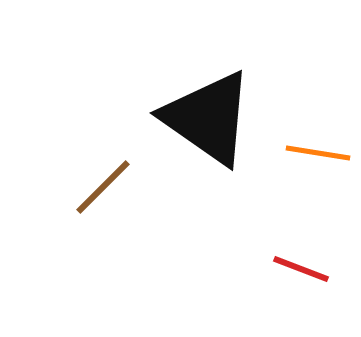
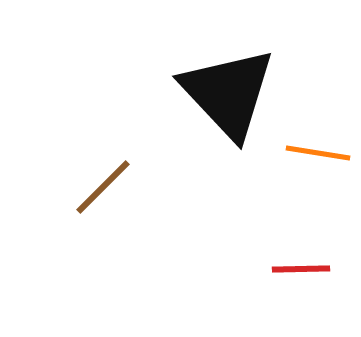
black triangle: moved 20 px right, 25 px up; rotated 12 degrees clockwise
red line: rotated 22 degrees counterclockwise
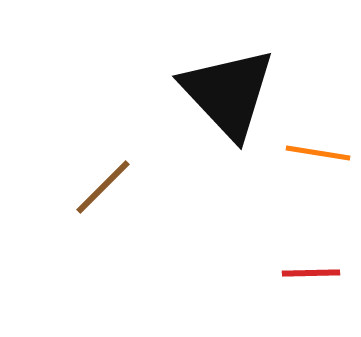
red line: moved 10 px right, 4 px down
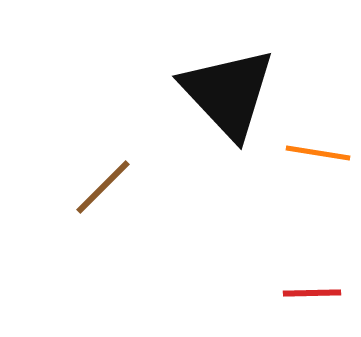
red line: moved 1 px right, 20 px down
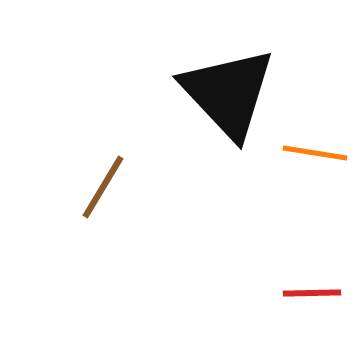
orange line: moved 3 px left
brown line: rotated 14 degrees counterclockwise
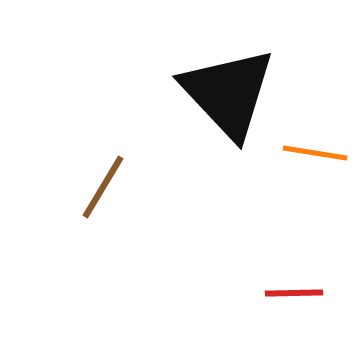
red line: moved 18 px left
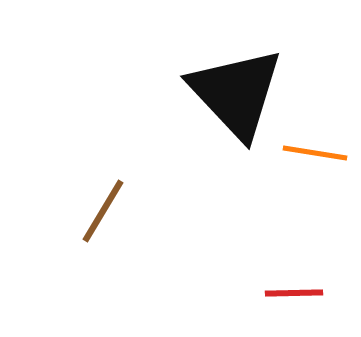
black triangle: moved 8 px right
brown line: moved 24 px down
